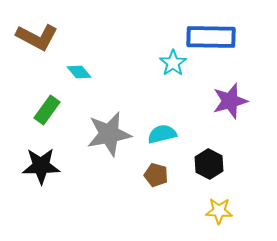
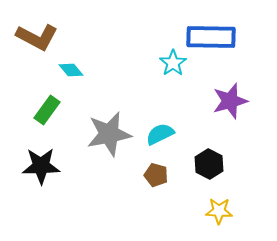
cyan diamond: moved 8 px left, 2 px up
cyan semicircle: moved 2 px left; rotated 12 degrees counterclockwise
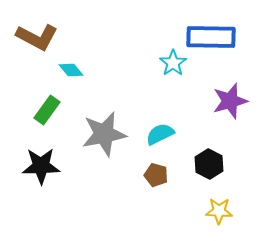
gray star: moved 5 px left
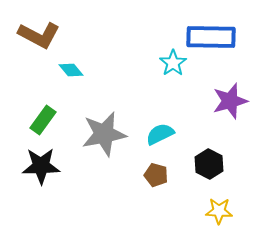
brown L-shape: moved 2 px right, 2 px up
green rectangle: moved 4 px left, 10 px down
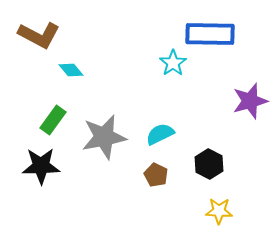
blue rectangle: moved 1 px left, 3 px up
purple star: moved 20 px right
green rectangle: moved 10 px right
gray star: moved 3 px down
brown pentagon: rotated 10 degrees clockwise
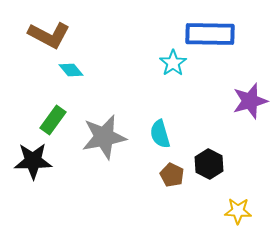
brown L-shape: moved 10 px right
cyan semicircle: rotated 80 degrees counterclockwise
black star: moved 8 px left, 5 px up
brown pentagon: moved 16 px right
yellow star: moved 19 px right
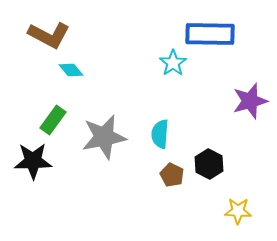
cyan semicircle: rotated 20 degrees clockwise
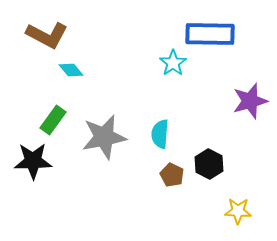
brown L-shape: moved 2 px left
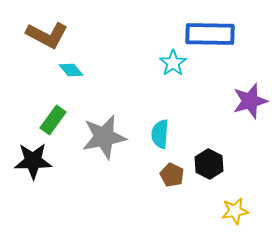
yellow star: moved 3 px left; rotated 12 degrees counterclockwise
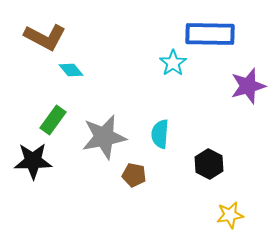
brown L-shape: moved 2 px left, 2 px down
purple star: moved 2 px left, 15 px up
brown pentagon: moved 38 px left; rotated 15 degrees counterclockwise
yellow star: moved 5 px left, 4 px down
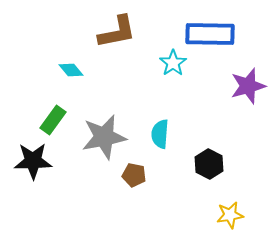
brown L-shape: moved 72 px right, 5 px up; rotated 39 degrees counterclockwise
